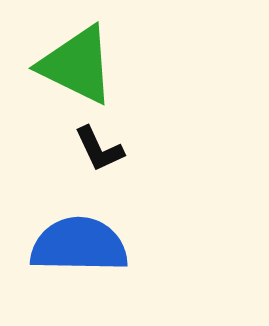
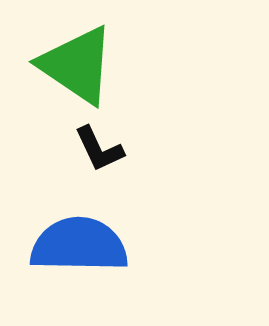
green triangle: rotated 8 degrees clockwise
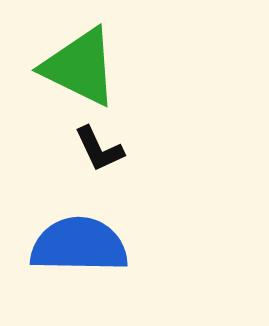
green triangle: moved 3 px right, 2 px down; rotated 8 degrees counterclockwise
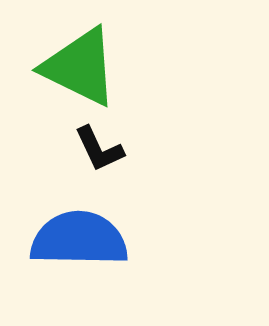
blue semicircle: moved 6 px up
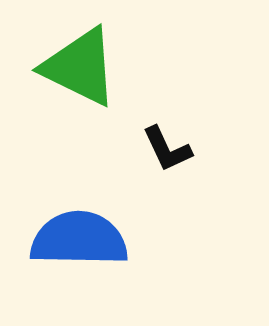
black L-shape: moved 68 px right
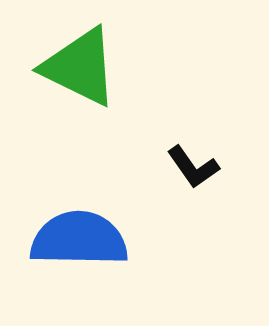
black L-shape: moved 26 px right, 18 px down; rotated 10 degrees counterclockwise
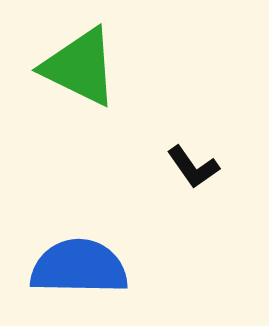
blue semicircle: moved 28 px down
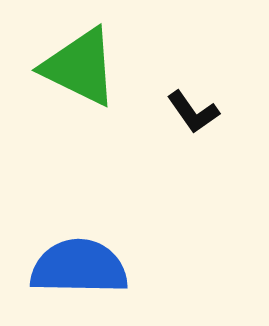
black L-shape: moved 55 px up
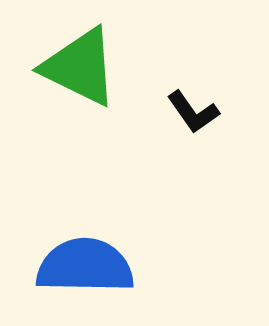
blue semicircle: moved 6 px right, 1 px up
